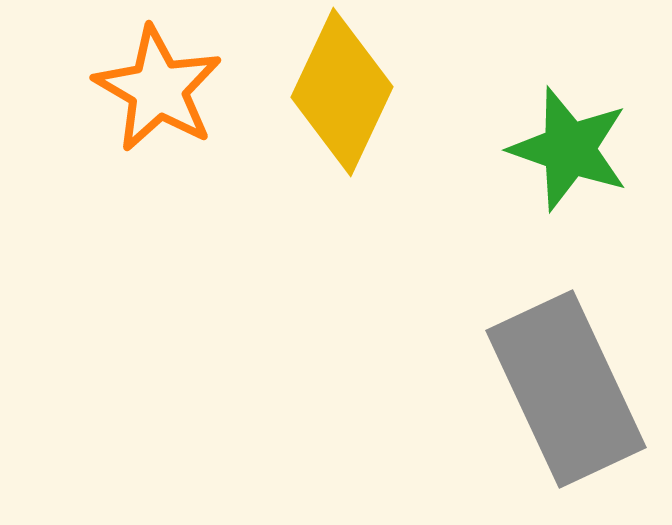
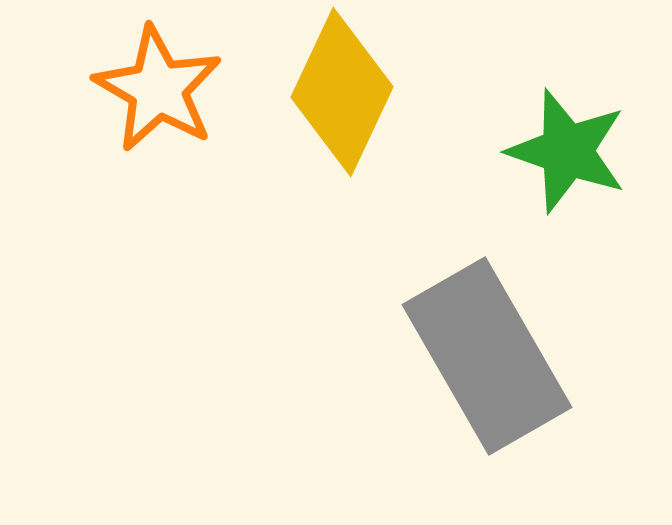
green star: moved 2 px left, 2 px down
gray rectangle: moved 79 px left, 33 px up; rotated 5 degrees counterclockwise
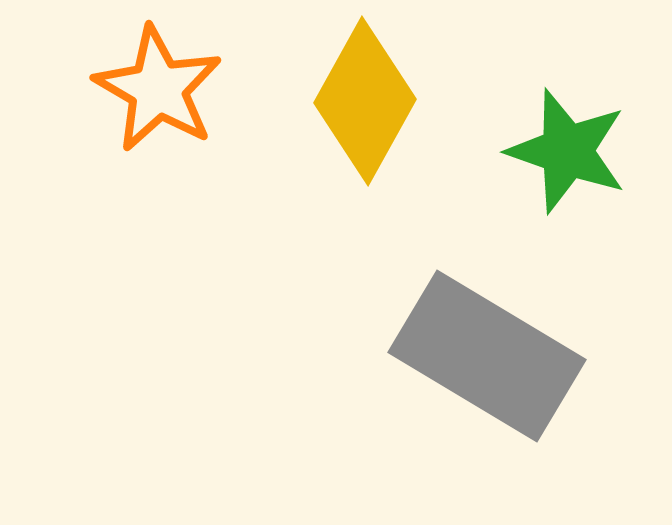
yellow diamond: moved 23 px right, 9 px down; rotated 4 degrees clockwise
gray rectangle: rotated 29 degrees counterclockwise
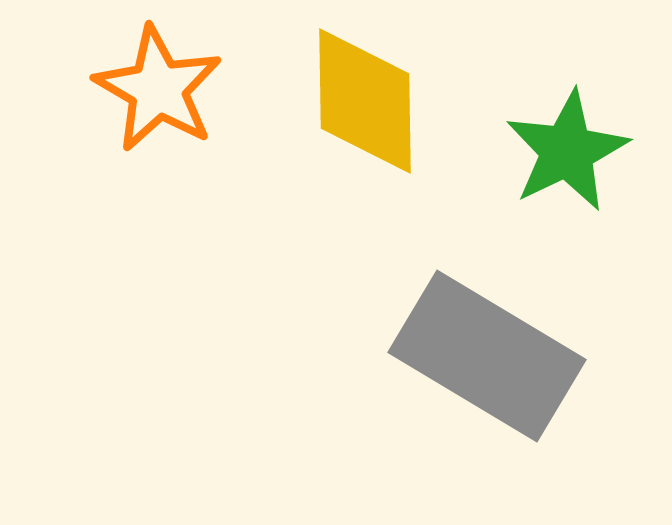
yellow diamond: rotated 30 degrees counterclockwise
green star: rotated 27 degrees clockwise
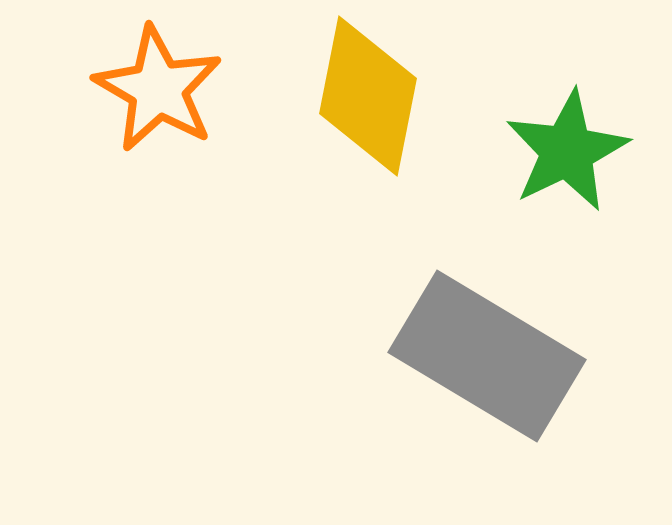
yellow diamond: moved 3 px right, 5 px up; rotated 12 degrees clockwise
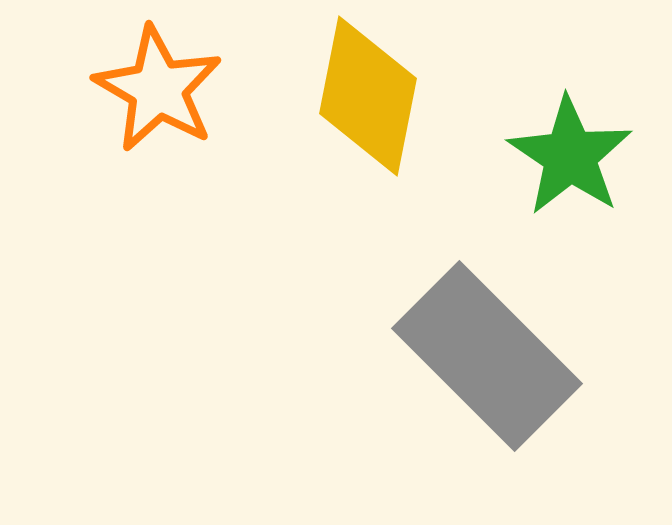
green star: moved 3 px right, 5 px down; rotated 12 degrees counterclockwise
gray rectangle: rotated 14 degrees clockwise
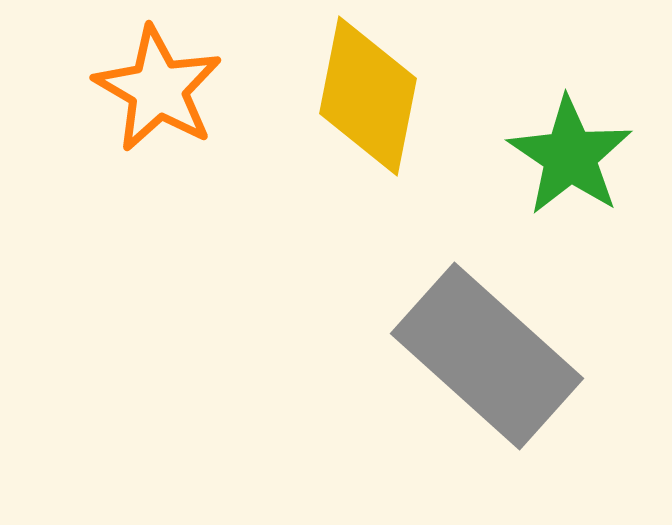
gray rectangle: rotated 3 degrees counterclockwise
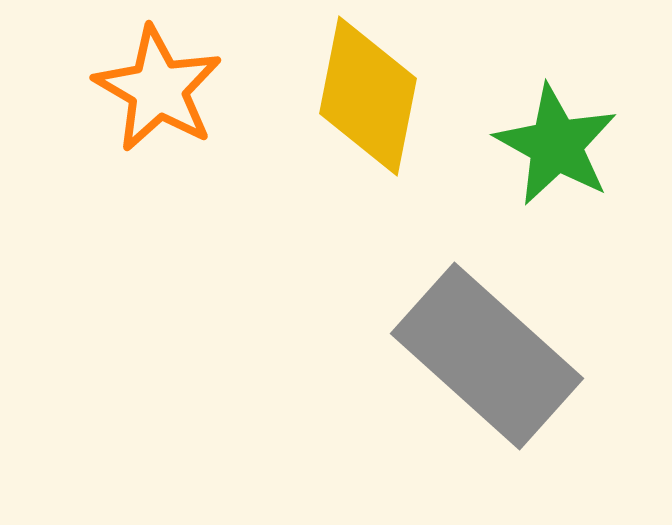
green star: moved 14 px left, 11 px up; rotated 5 degrees counterclockwise
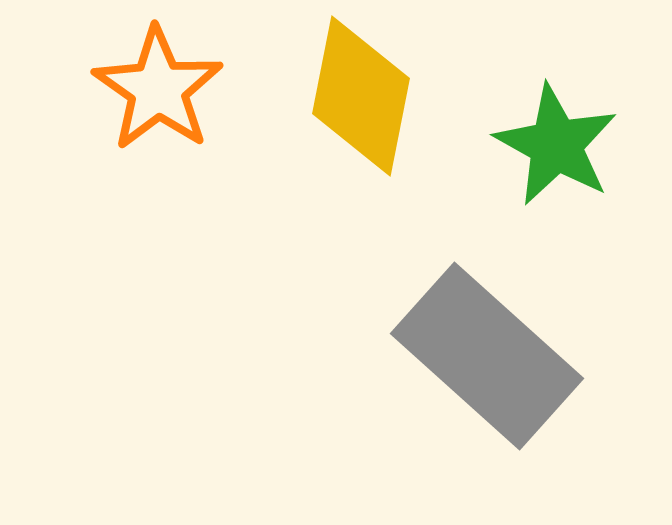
orange star: rotated 5 degrees clockwise
yellow diamond: moved 7 px left
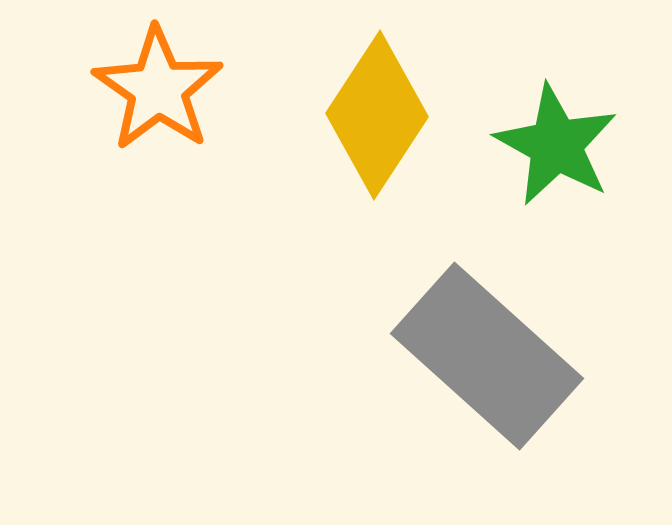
yellow diamond: moved 16 px right, 19 px down; rotated 22 degrees clockwise
